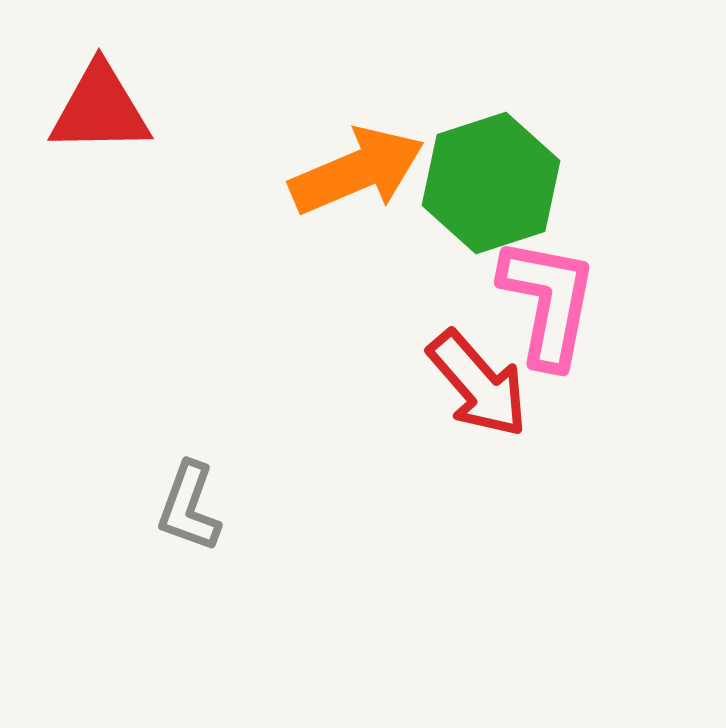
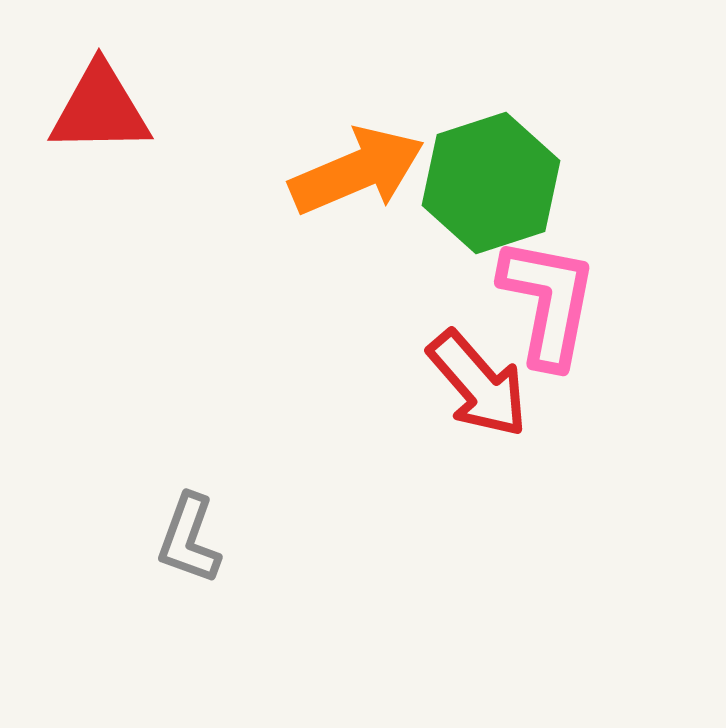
gray L-shape: moved 32 px down
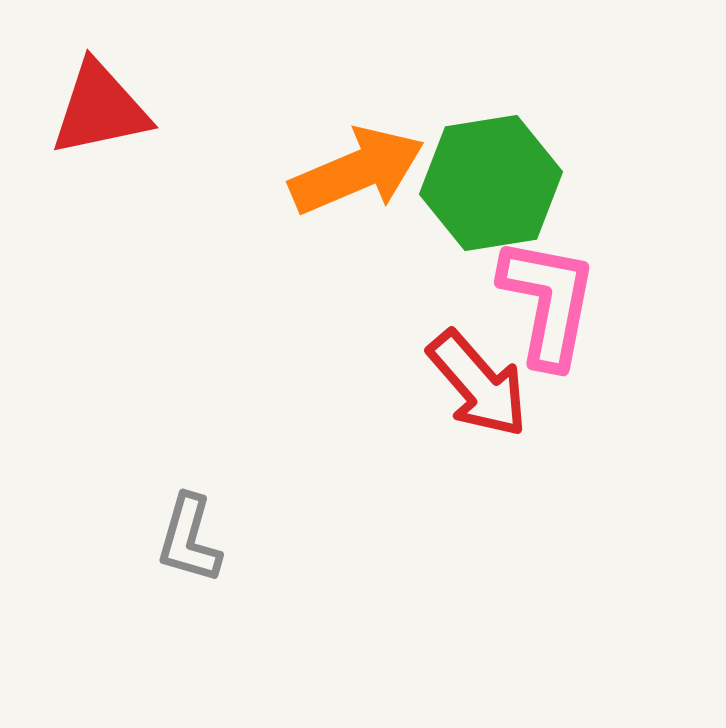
red triangle: rotated 11 degrees counterclockwise
green hexagon: rotated 9 degrees clockwise
gray L-shape: rotated 4 degrees counterclockwise
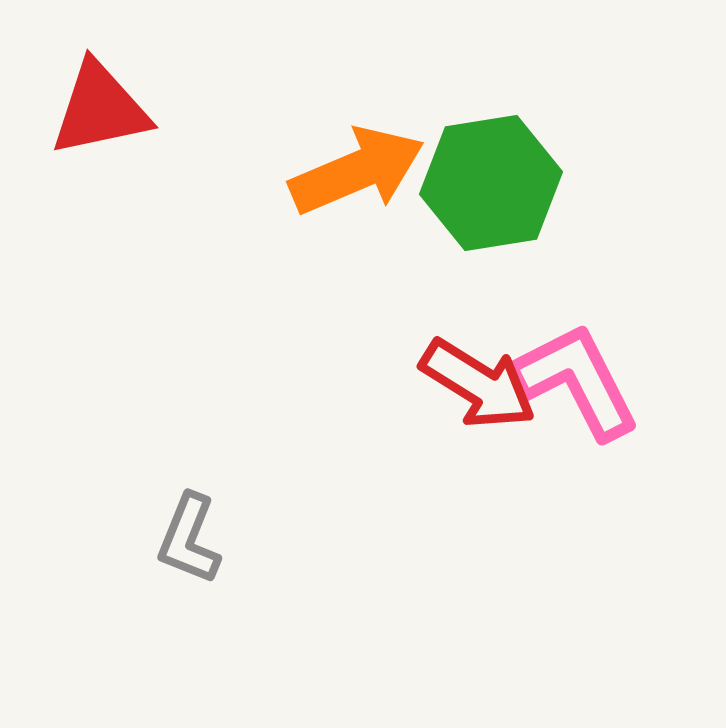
pink L-shape: moved 28 px right, 79 px down; rotated 38 degrees counterclockwise
red arrow: rotated 17 degrees counterclockwise
gray L-shape: rotated 6 degrees clockwise
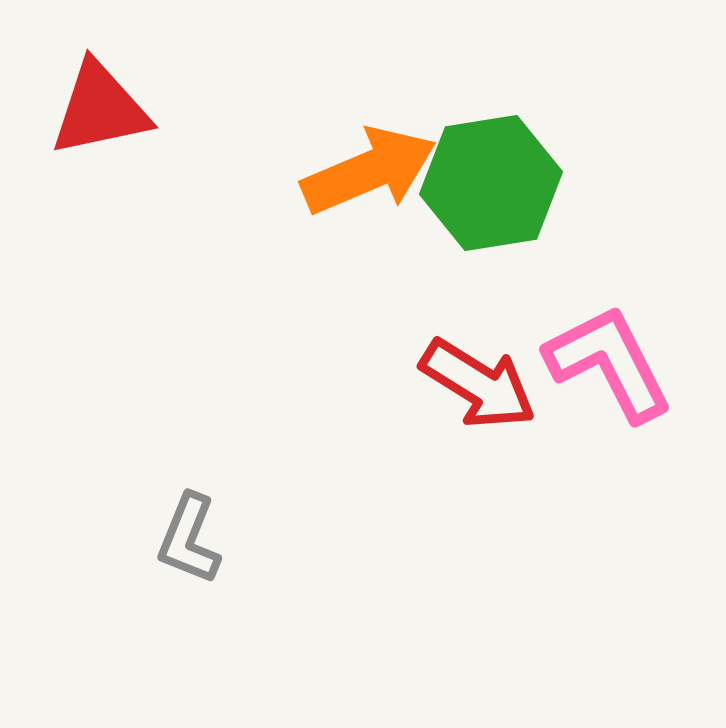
orange arrow: moved 12 px right
pink L-shape: moved 33 px right, 18 px up
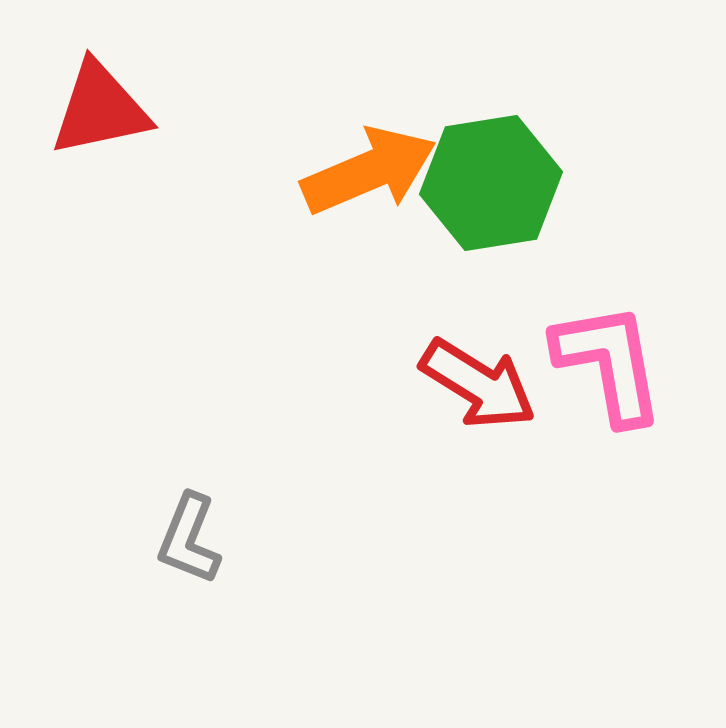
pink L-shape: rotated 17 degrees clockwise
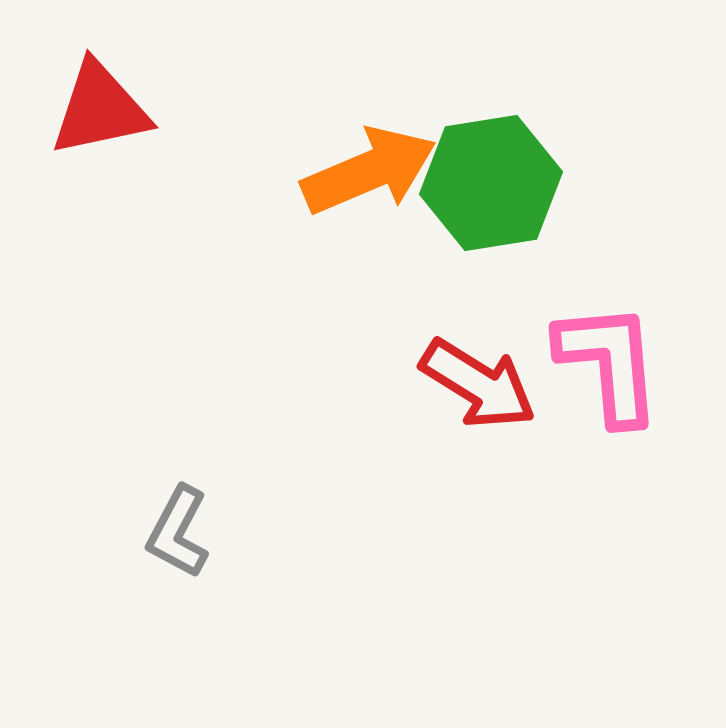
pink L-shape: rotated 5 degrees clockwise
gray L-shape: moved 11 px left, 7 px up; rotated 6 degrees clockwise
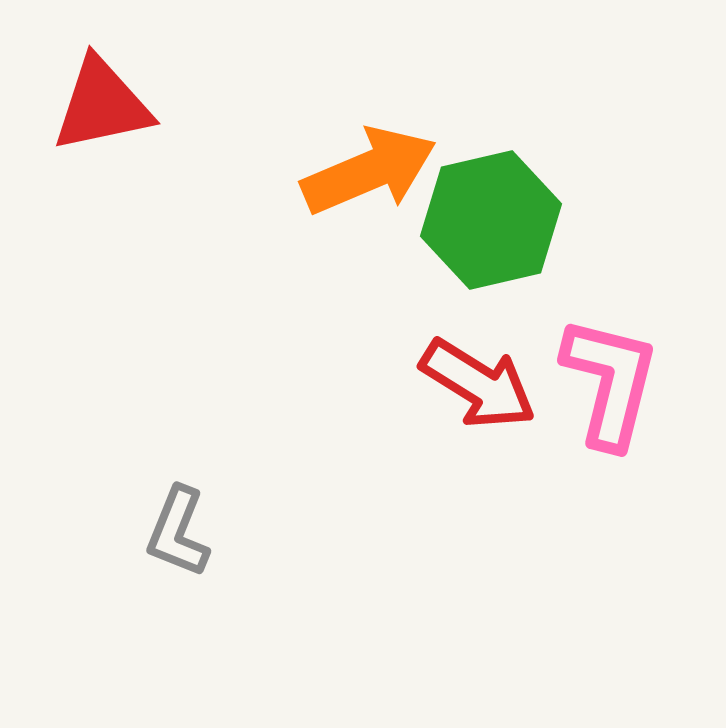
red triangle: moved 2 px right, 4 px up
green hexagon: moved 37 px down; rotated 4 degrees counterclockwise
pink L-shape: moved 1 px right, 19 px down; rotated 19 degrees clockwise
gray L-shape: rotated 6 degrees counterclockwise
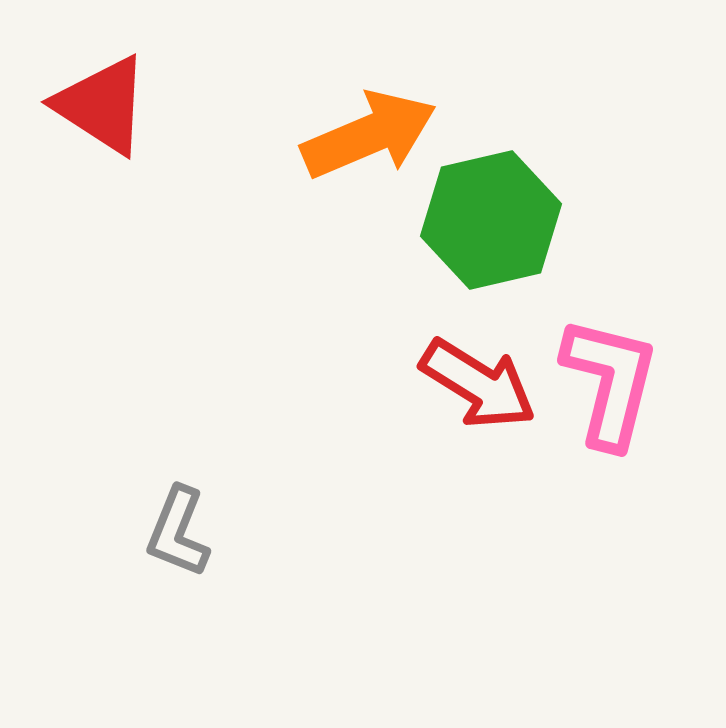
red triangle: rotated 45 degrees clockwise
orange arrow: moved 36 px up
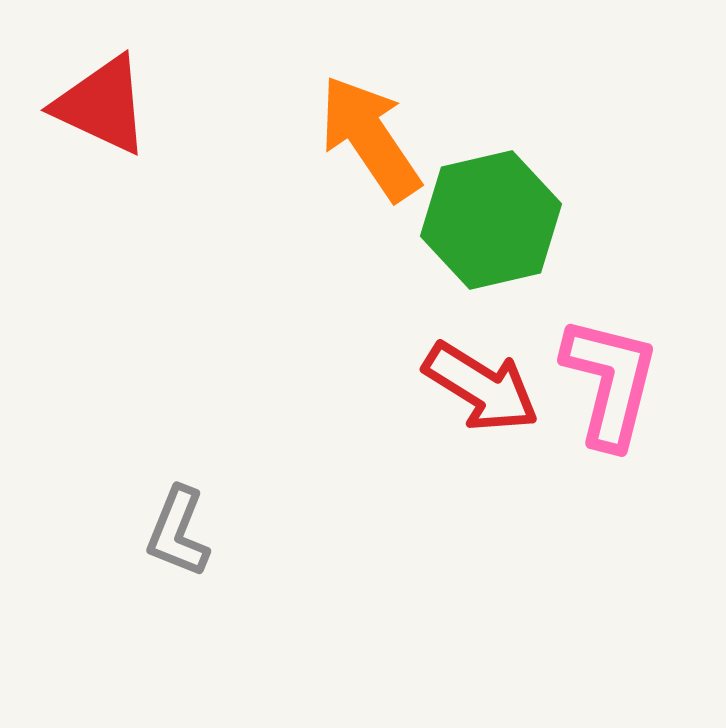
red triangle: rotated 8 degrees counterclockwise
orange arrow: moved 1 px right, 3 px down; rotated 101 degrees counterclockwise
red arrow: moved 3 px right, 3 px down
